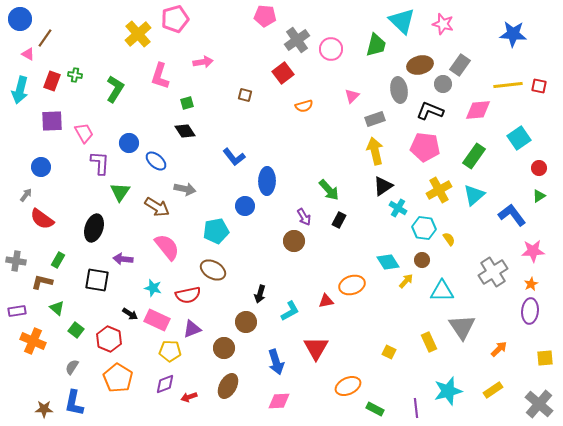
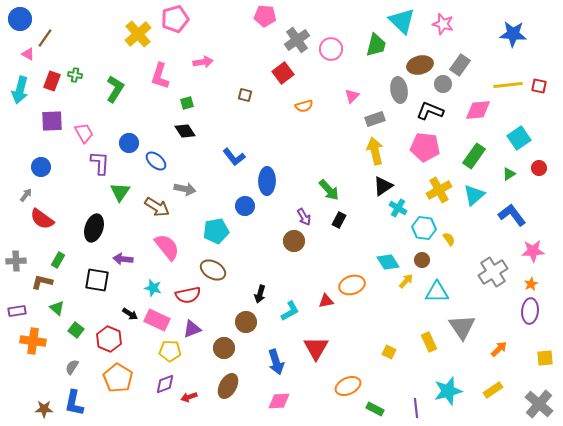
green triangle at (539, 196): moved 30 px left, 22 px up
gray cross at (16, 261): rotated 12 degrees counterclockwise
cyan triangle at (442, 291): moved 5 px left, 1 px down
orange cross at (33, 341): rotated 15 degrees counterclockwise
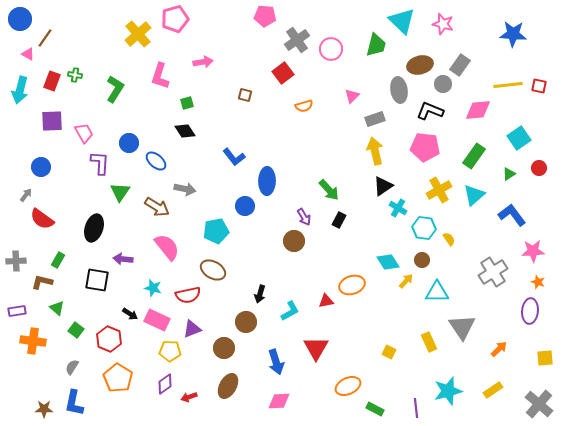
orange star at (531, 284): moved 7 px right, 2 px up; rotated 24 degrees counterclockwise
purple diamond at (165, 384): rotated 15 degrees counterclockwise
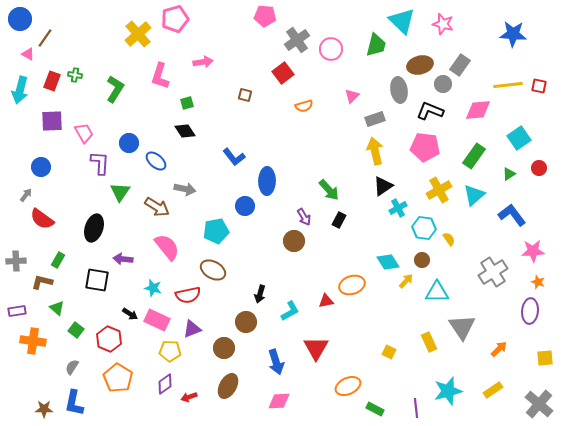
cyan cross at (398, 208): rotated 30 degrees clockwise
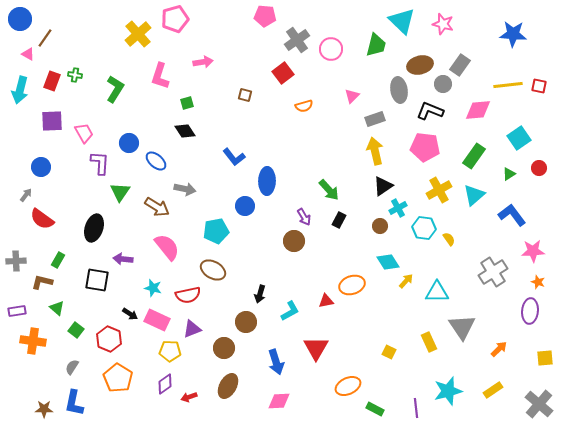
brown circle at (422, 260): moved 42 px left, 34 px up
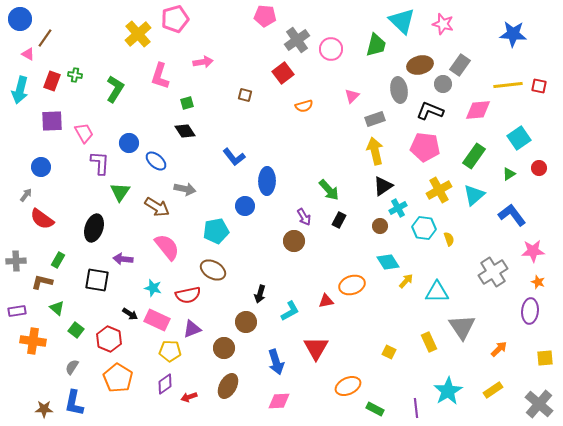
yellow semicircle at (449, 239): rotated 16 degrees clockwise
cyan star at (448, 391): rotated 16 degrees counterclockwise
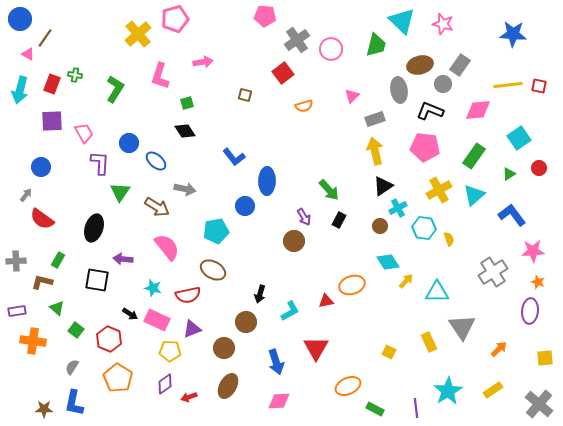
red rectangle at (52, 81): moved 3 px down
